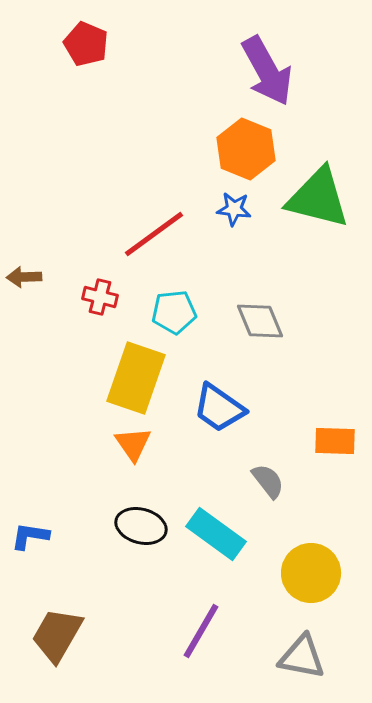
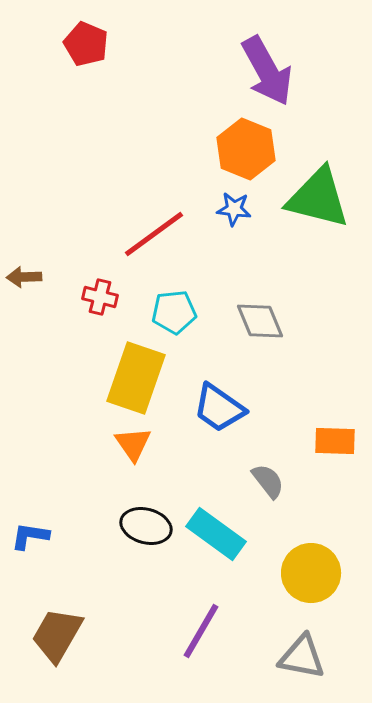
black ellipse: moved 5 px right
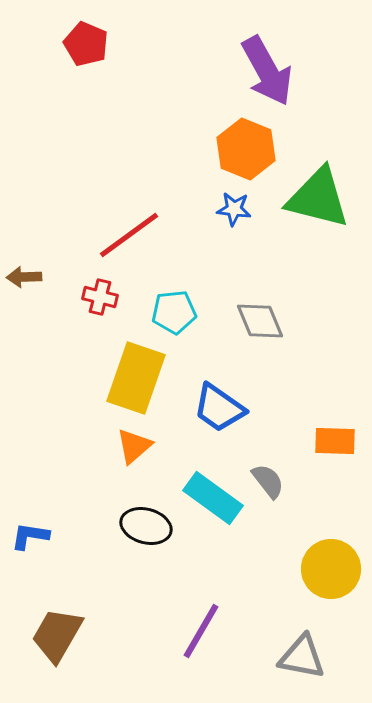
red line: moved 25 px left, 1 px down
orange triangle: moved 1 px right, 2 px down; rotated 24 degrees clockwise
cyan rectangle: moved 3 px left, 36 px up
yellow circle: moved 20 px right, 4 px up
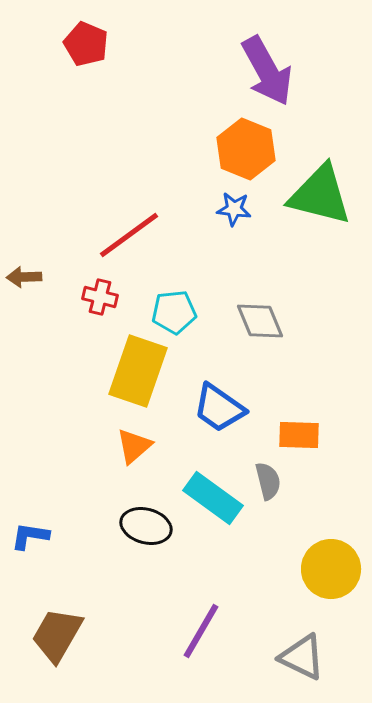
green triangle: moved 2 px right, 3 px up
yellow rectangle: moved 2 px right, 7 px up
orange rectangle: moved 36 px left, 6 px up
gray semicircle: rotated 24 degrees clockwise
gray triangle: rotated 15 degrees clockwise
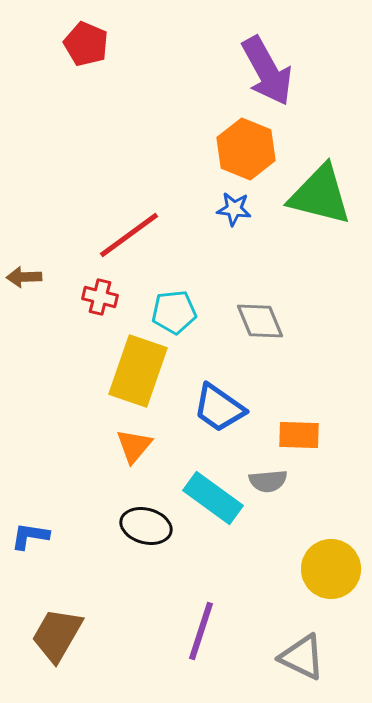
orange triangle: rotated 9 degrees counterclockwise
gray semicircle: rotated 99 degrees clockwise
purple line: rotated 12 degrees counterclockwise
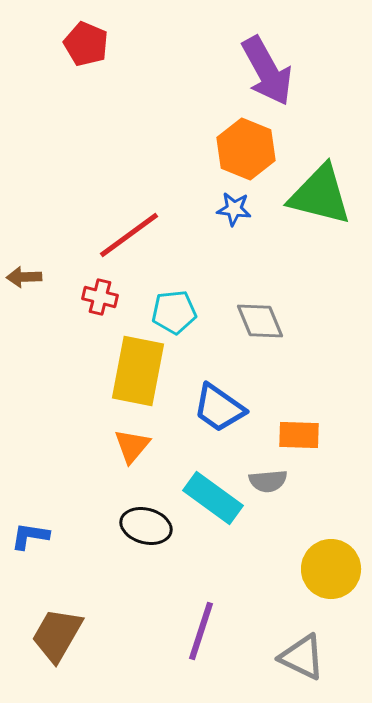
yellow rectangle: rotated 8 degrees counterclockwise
orange triangle: moved 2 px left
